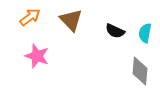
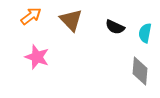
orange arrow: moved 1 px right, 1 px up
black semicircle: moved 4 px up
pink star: moved 1 px down
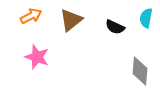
orange arrow: rotated 10 degrees clockwise
brown triangle: rotated 35 degrees clockwise
cyan semicircle: moved 1 px right, 15 px up
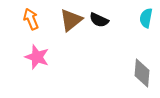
orange arrow: moved 3 px down; rotated 85 degrees counterclockwise
black semicircle: moved 16 px left, 7 px up
gray diamond: moved 2 px right, 2 px down
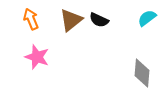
cyan semicircle: moved 1 px right; rotated 42 degrees clockwise
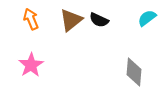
pink star: moved 6 px left, 8 px down; rotated 20 degrees clockwise
gray diamond: moved 8 px left, 1 px up
